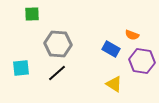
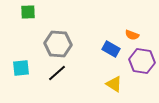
green square: moved 4 px left, 2 px up
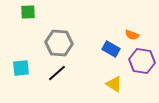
gray hexagon: moved 1 px right, 1 px up
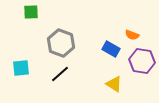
green square: moved 3 px right
gray hexagon: moved 2 px right; rotated 16 degrees clockwise
black line: moved 3 px right, 1 px down
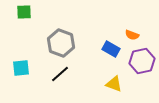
green square: moved 7 px left
purple hexagon: rotated 20 degrees counterclockwise
yellow triangle: rotated 12 degrees counterclockwise
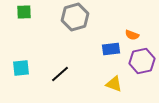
gray hexagon: moved 14 px right, 26 px up; rotated 24 degrees clockwise
blue rectangle: rotated 36 degrees counterclockwise
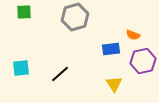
orange semicircle: moved 1 px right
purple hexagon: moved 1 px right
yellow triangle: rotated 36 degrees clockwise
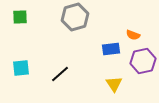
green square: moved 4 px left, 5 px down
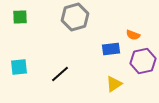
cyan square: moved 2 px left, 1 px up
yellow triangle: rotated 30 degrees clockwise
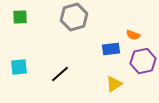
gray hexagon: moved 1 px left
